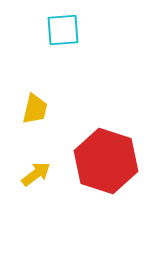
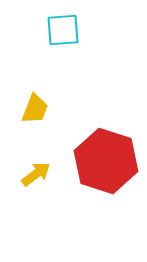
yellow trapezoid: rotated 8 degrees clockwise
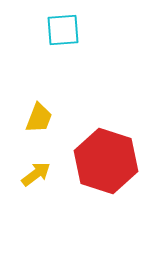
yellow trapezoid: moved 4 px right, 9 px down
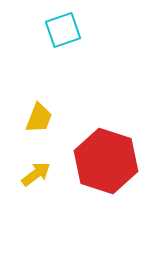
cyan square: rotated 15 degrees counterclockwise
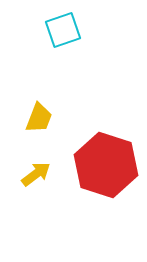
red hexagon: moved 4 px down
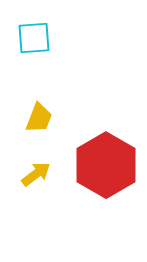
cyan square: moved 29 px left, 8 px down; rotated 15 degrees clockwise
red hexagon: rotated 12 degrees clockwise
